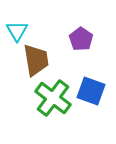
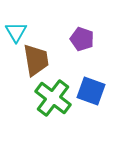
cyan triangle: moved 1 px left, 1 px down
purple pentagon: moved 1 px right; rotated 15 degrees counterclockwise
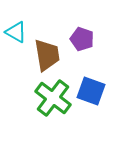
cyan triangle: rotated 30 degrees counterclockwise
brown trapezoid: moved 11 px right, 5 px up
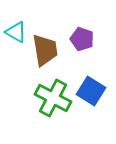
brown trapezoid: moved 2 px left, 5 px up
blue square: rotated 12 degrees clockwise
green cross: rotated 9 degrees counterclockwise
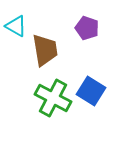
cyan triangle: moved 6 px up
purple pentagon: moved 5 px right, 11 px up
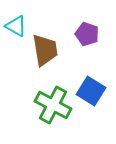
purple pentagon: moved 6 px down
green cross: moved 7 px down
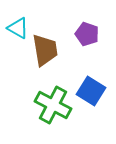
cyan triangle: moved 2 px right, 2 px down
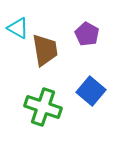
purple pentagon: rotated 10 degrees clockwise
blue square: rotated 8 degrees clockwise
green cross: moved 10 px left, 2 px down; rotated 9 degrees counterclockwise
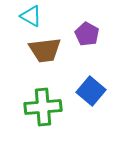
cyan triangle: moved 13 px right, 12 px up
brown trapezoid: rotated 92 degrees clockwise
green cross: rotated 24 degrees counterclockwise
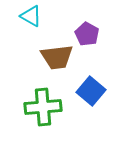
brown trapezoid: moved 12 px right, 7 px down
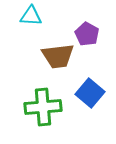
cyan triangle: rotated 25 degrees counterclockwise
brown trapezoid: moved 1 px right, 1 px up
blue square: moved 1 px left, 2 px down
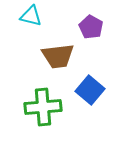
cyan triangle: rotated 10 degrees clockwise
purple pentagon: moved 4 px right, 7 px up
blue square: moved 3 px up
